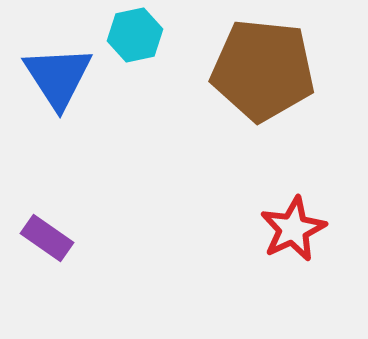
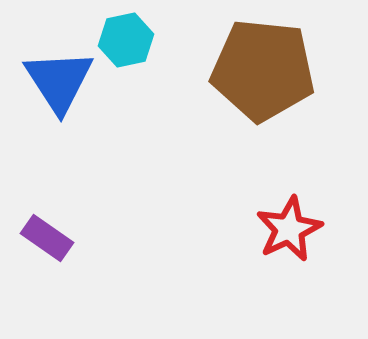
cyan hexagon: moved 9 px left, 5 px down
blue triangle: moved 1 px right, 4 px down
red star: moved 4 px left
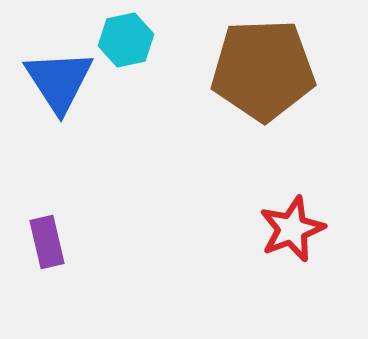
brown pentagon: rotated 8 degrees counterclockwise
red star: moved 3 px right; rotated 4 degrees clockwise
purple rectangle: moved 4 px down; rotated 42 degrees clockwise
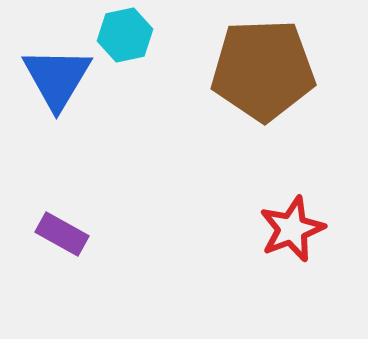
cyan hexagon: moved 1 px left, 5 px up
blue triangle: moved 2 px left, 3 px up; rotated 4 degrees clockwise
purple rectangle: moved 15 px right, 8 px up; rotated 48 degrees counterclockwise
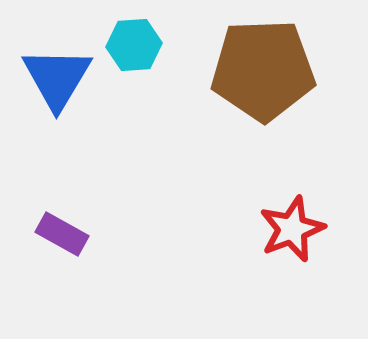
cyan hexagon: moved 9 px right, 10 px down; rotated 8 degrees clockwise
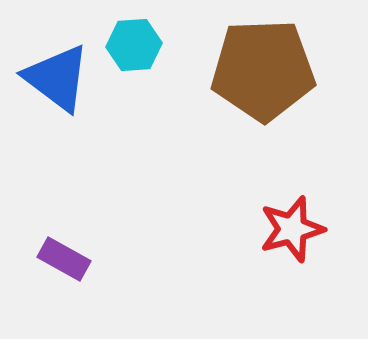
blue triangle: rotated 24 degrees counterclockwise
red star: rotated 6 degrees clockwise
purple rectangle: moved 2 px right, 25 px down
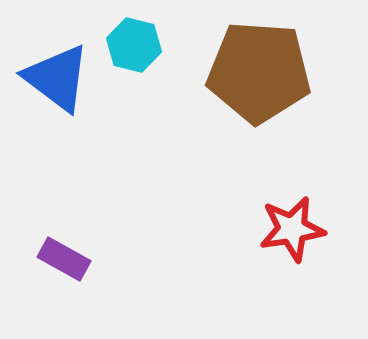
cyan hexagon: rotated 18 degrees clockwise
brown pentagon: moved 4 px left, 2 px down; rotated 6 degrees clockwise
red star: rotated 6 degrees clockwise
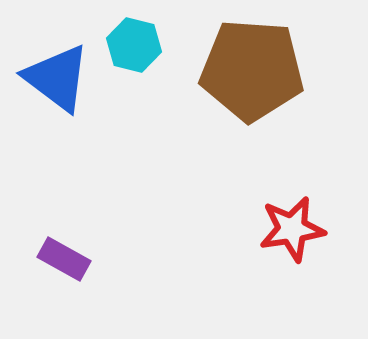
brown pentagon: moved 7 px left, 2 px up
